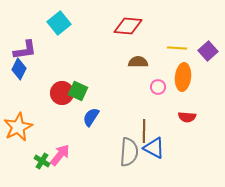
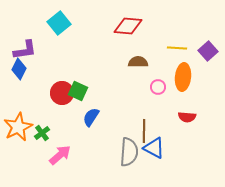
pink arrow: rotated 10 degrees clockwise
green cross: moved 28 px up; rotated 21 degrees clockwise
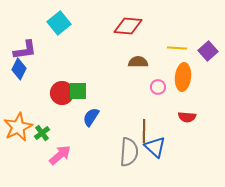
green square: rotated 24 degrees counterclockwise
blue triangle: moved 1 px right, 1 px up; rotated 15 degrees clockwise
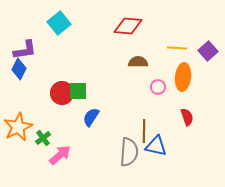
red semicircle: rotated 114 degrees counterclockwise
green cross: moved 1 px right, 5 px down
blue triangle: moved 1 px right, 1 px up; rotated 30 degrees counterclockwise
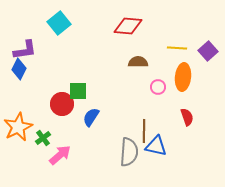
red circle: moved 11 px down
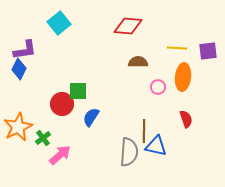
purple square: rotated 36 degrees clockwise
red semicircle: moved 1 px left, 2 px down
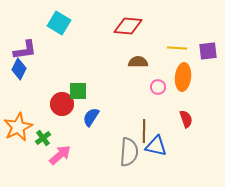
cyan square: rotated 20 degrees counterclockwise
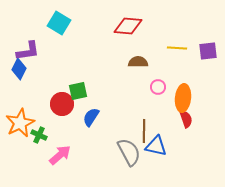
purple L-shape: moved 3 px right, 1 px down
orange ellipse: moved 21 px down
green square: rotated 12 degrees counterclockwise
orange star: moved 2 px right, 4 px up
green cross: moved 4 px left, 3 px up; rotated 28 degrees counterclockwise
gray semicircle: rotated 32 degrees counterclockwise
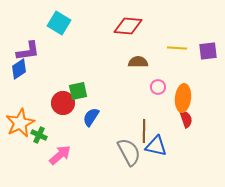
blue diamond: rotated 30 degrees clockwise
red circle: moved 1 px right, 1 px up
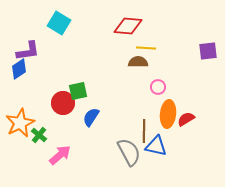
yellow line: moved 31 px left
orange ellipse: moved 15 px left, 16 px down
red semicircle: rotated 102 degrees counterclockwise
green cross: rotated 14 degrees clockwise
